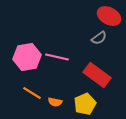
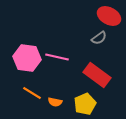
pink hexagon: moved 1 px down; rotated 16 degrees clockwise
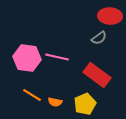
red ellipse: moved 1 px right; rotated 25 degrees counterclockwise
orange line: moved 2 px down
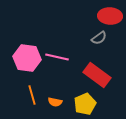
orange line: rotated 42 degrees clockwise
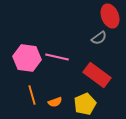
red ellipse: rotated 65 degrees clockwise
orange semicircle: rotated 32 degrees counterclockwise
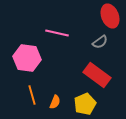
gray semicircle: moved 1 px right, 4 px down
pink line: moved 24 px up
orange semicircle: rotated 48 degrees counterclockwise
